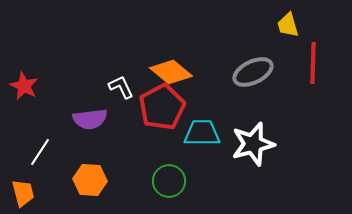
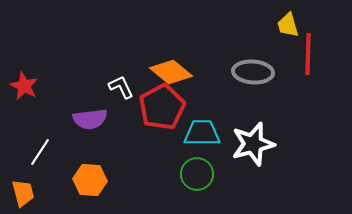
red line: moved 5 px left, 9 px up
gray ellipse: rotated 30 degrees clockwise
green circle: moved 28 px right, 7 px up
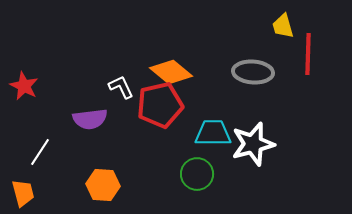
yellow trapezoid: moved 5 px left, 1 px down
red pentagon: moved 2 px left, 2 px up; rotated 15 degrees clockwise
cyan trapezoid: moved 11 px right
orange hexagon: moved 13 px right, 5 px down
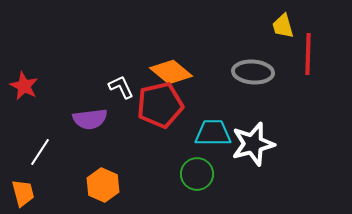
orange hexagon: rotated 20 degrees clockwise
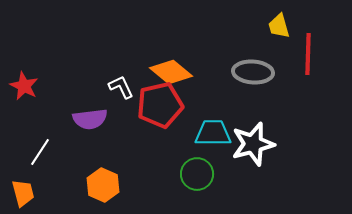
yellow trapezoid: moved 4 px left
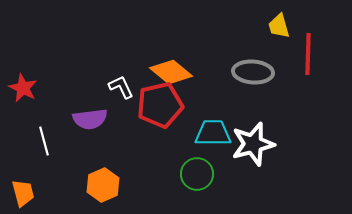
red star: moved 1 px left, 2 px down
white line: moved 4 px right, 11 px up; rotated 48 degrees counterclockwise
orange hexagon: rotated 12 degrees clockwise
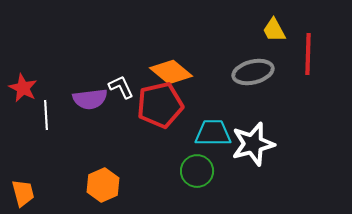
yellow trapezoid: moved 5 px left, 4 px down; rotated 12 degrees counterclockwise
gray ellipse: rotated 18 degrees counterclockwise
purple semicircle: moved 20 px up
white line: moved 2 px right, 26 px up; rotated 12 degrees clockwise
green circle: moved 3 px up
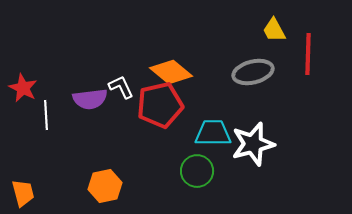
orange hexagon: moved 2 px right, 1 px down; rotated 12 degrees clockwise
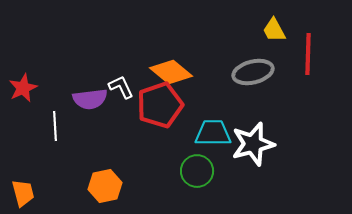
red star: rotated 20 degrees clockwise
red pentagon: rotated 6 degrees counterclockwise
white line: moved 9 px right, 11 px down
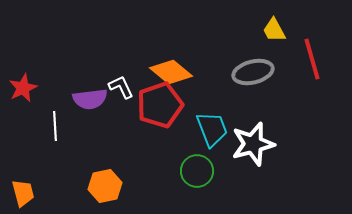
red line: moved 4 px right, 5 px down; rotated 18 degrees counterclockwise
cyan trapezoid: moved 1 px left, 4 px up; rotated 69 degrees clockwise
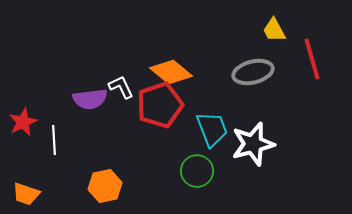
red star: moved 34 px down
white line: moved 1 px left, 14 px down
orange trapezoid: moved 3 px right, 1 px down; rotated 124 degrees clockwise
